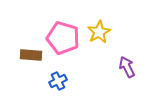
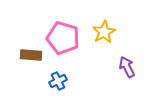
yellow star: moved 5 px right
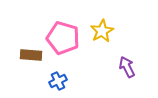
yellow star: moved 2 px left, 1 px up
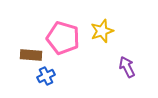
yellow star: rotated 10 degrees clockwise
blue cross: moved 12 px left, 5 px up
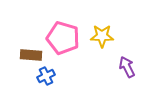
yellow star: moved 5 px down; rotated 20 degrees clockwise
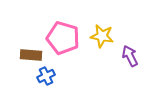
yellow star: rotated 10 degrees clockwise
purple arrow: moved 3 px right, 11 px up
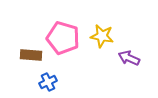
purple arrow: moved 1 px left, 2 px down; rotated 40 degrees counterclockwise
blue cross: moved 2 px right, 6 px down
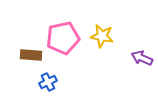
pink pentagon: rotated 28 degrees counterclockwise
purple arrow: moved 13 px right
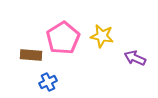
pink pentagon: rotated 20 degrees counterclockwise
purple arrow: moved 7 px left
